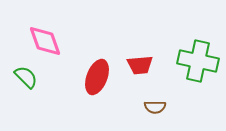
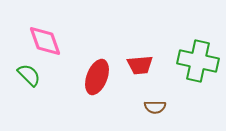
green semicircle: moved 3 px right, 2 px up
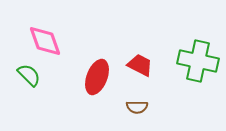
red trapezoid: rotated 148 degrees counterclockwise
brown semicircle: moved 18 px left
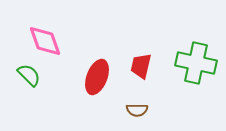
green cross: moved 2 px left, 2 px down
red trapezoid: moved 1 px right, 1 px down; rotated 104 degrees counterclockwise
brown semicircle: moved 3 px down
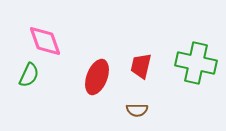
green semicircle: rotated 70 degrees clockwise
